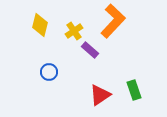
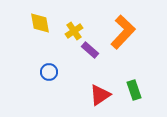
orange L-shape: moved 10 px right, 11 px down
yellow diamond: moved 2 px up; rotated 25 degrees counterclockwise
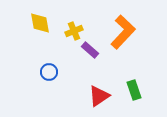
yellow cross: rotated 12 degrees clockwise
red triangle: moved 1 px left, 1 px down
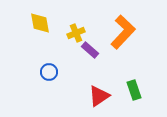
yellow cross: moved 2 px right, 2 px down
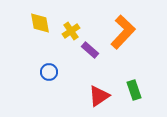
yellow cross: moved 5 px left, 2 px up; rotated 12 degrees counterclockwise
